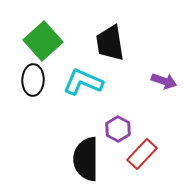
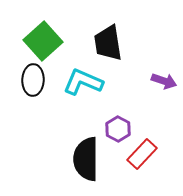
black trapezoid: moved 2 px left
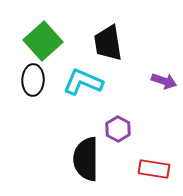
red rectangle: moved 12 px right, 15 px down; rotated 56 degrees clockwise
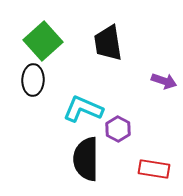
cyan L-shape: moved 27 px down
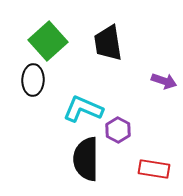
green square: moved 5 px right
purple hexagon: moved 1 px down
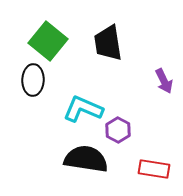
green square: rotated 9 degrees counterclockwise
purple arrow: rotated 45 degrees clockwise
black semicircle: rotated 99 degrees clockwise
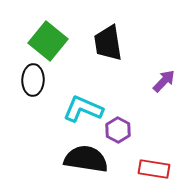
purple arrow: rotated 110 degrees counterclockwise
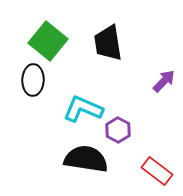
red rectangle: moved 3 px right, 2 px down; rotated 28 degrees clockwise
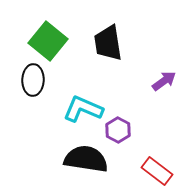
purple arrow: rotated 10 degrees clockwise
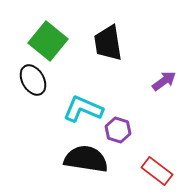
black ellipse: rotated 32 degrees counterclockwise
purple hexagon: rotated 10 degrees counterclockwise
